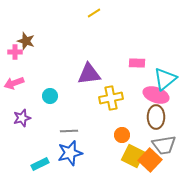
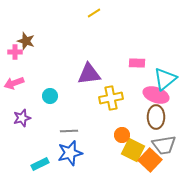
yellow square: moved 6 px up
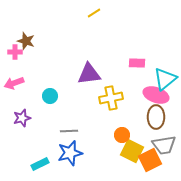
yellow square: moved 1 px left, 1 px down
orange square: rotated 20 degrees clockwise
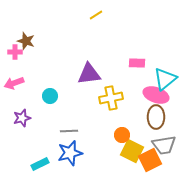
yellow line: moved 2 px right, 2 px down
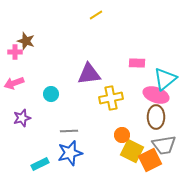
cyan circle: moved 1 px right, 2 px up
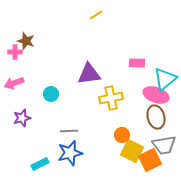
brown ellipse: rotated 15 degrees counterclockwise
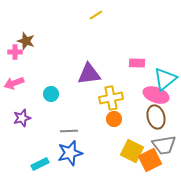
orange circle: moved 8 px left, 16 px up
